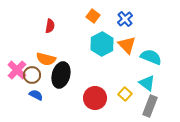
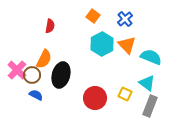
orange semicircle: moved 2 px left; rotated 78 degrees counterclockwise
yellow square: rotated 16 degrees counterclockwise
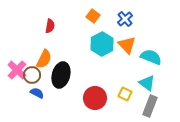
blue semicircle: moved 1 px right, 2 px up
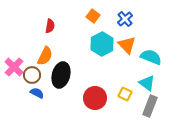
orange semicircle: moved 1 px right, 3 px up
pink cross: moved 3 px left, 3 px up
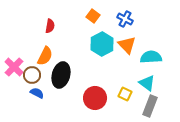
blue cross: rotated 21 degrees counterclockwise
cyan semicircle: rotated 25 degrees counterclockwise
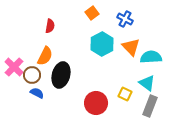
orange square: moved 1 px left, 3 px up; rotated 16 degrees clockwise
orange triangle: moved 4 px right, 2 px down
red circle: moved 1 px right, 5 px down
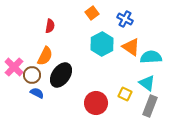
orange triangle: rotated 12 degrees counterclockwise
black ellipse: rotated 20 degrees clockwise
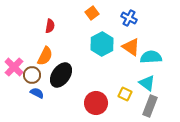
blue cross: moved 4 px right, 1 px up
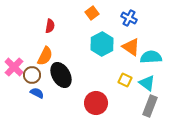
black ellipse: rotated 65 degrees counterclockwise
yellow square: moved 14 px up
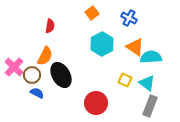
orange triangle: moved 4 px right
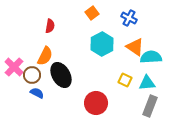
cyan triangle: rotated 42 degrees counterclockwise
